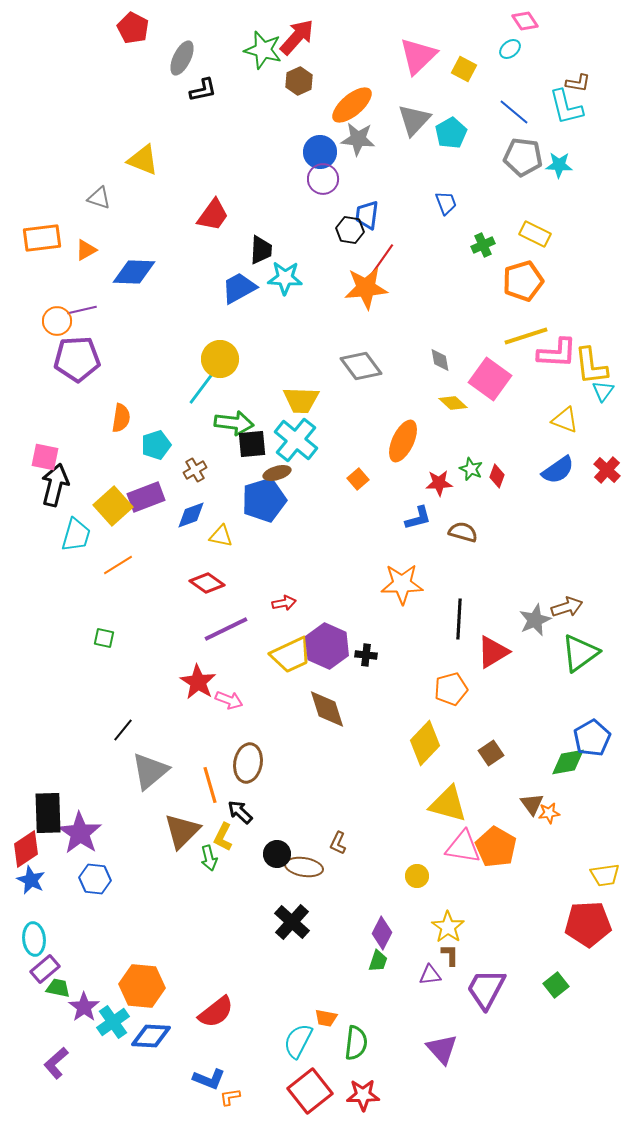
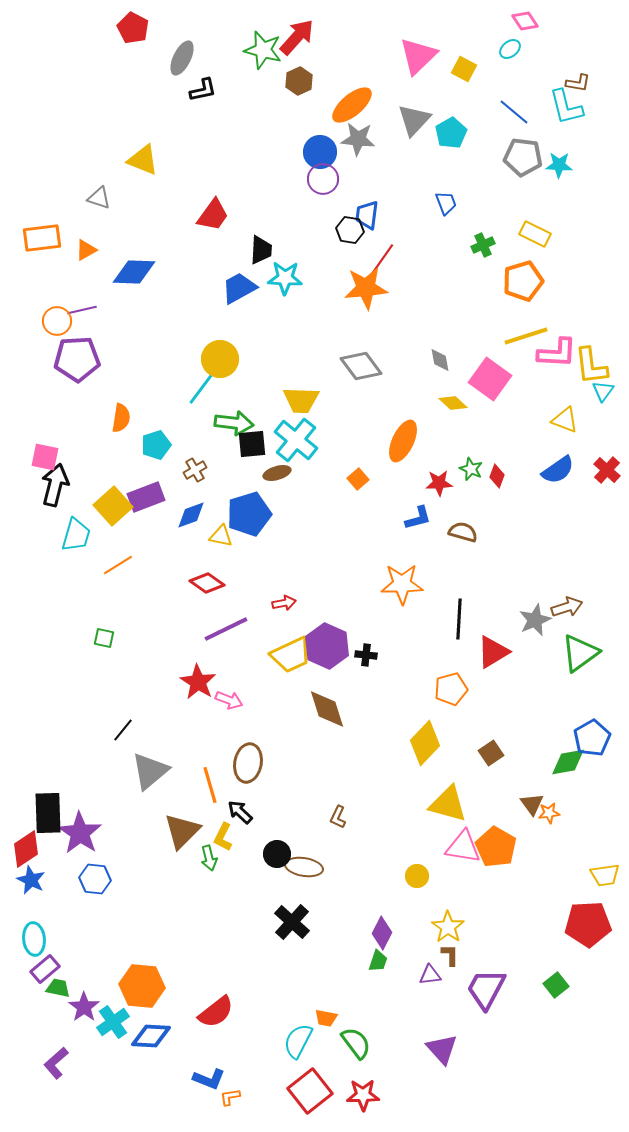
blue pentagon at (264, 500): moved 15 px left, 14 px down
brown L-shape at (338, 843): moved 26 px up
green semicircle at (356, 1043): rotated 44 degrees counterclockwise
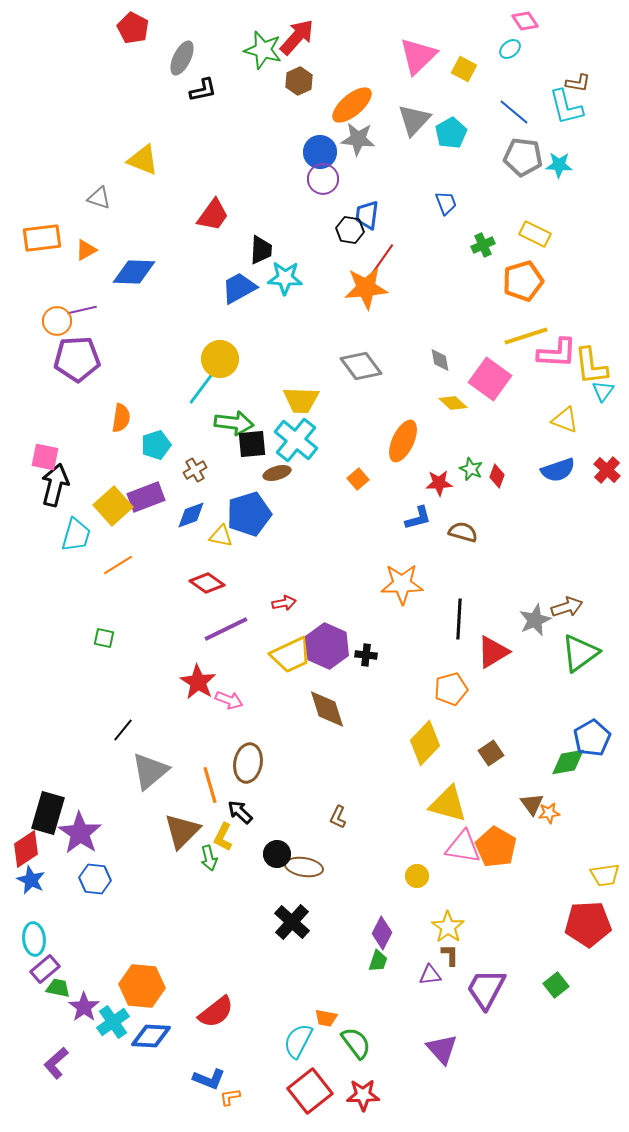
blue semicircle at (558, 470): rotated 16 degrees clockwise
black rectangle at (48, 813): rotated 18 degrees clockwise
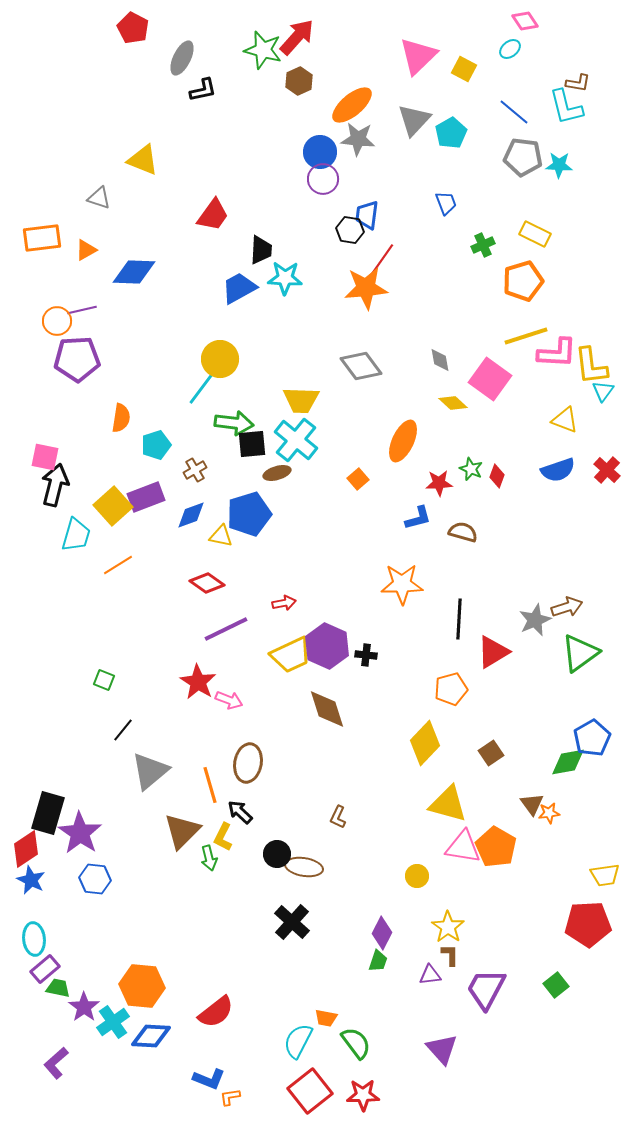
green square at (104, 638): moved 42 px down; rotated 10 degrees clockwise
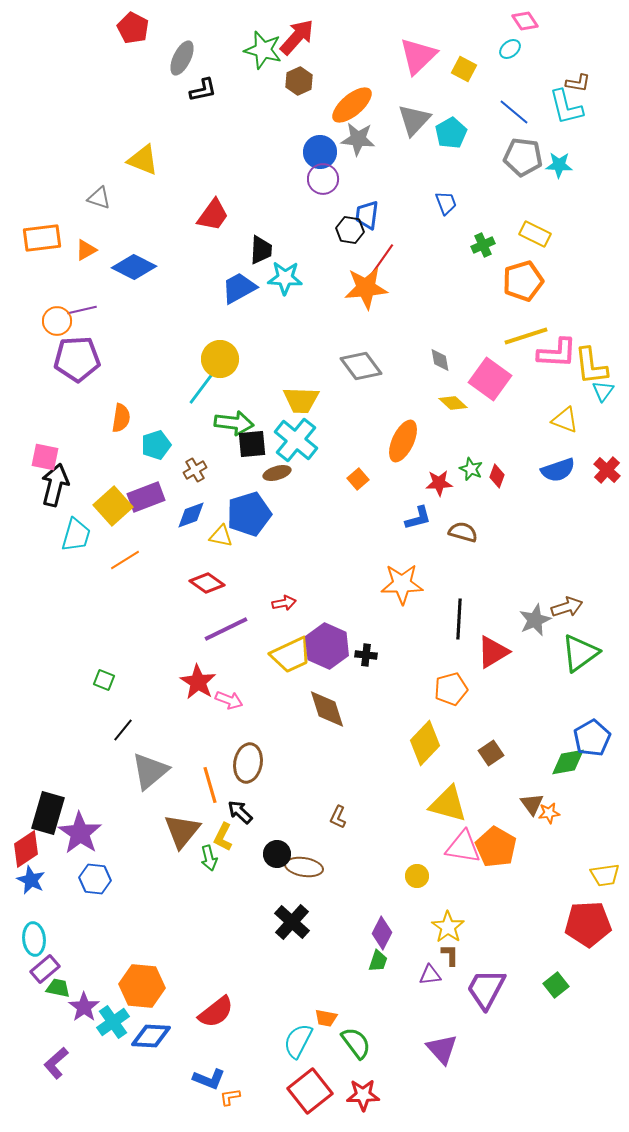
blue diamond at (134, 272): moved 5 px up; rotated 24 degrees clockwise
orange line at (118, 565): moved 7 px right, 5 px up
brown triangle at (182, 831): rotated 6 degrees counterclockwise
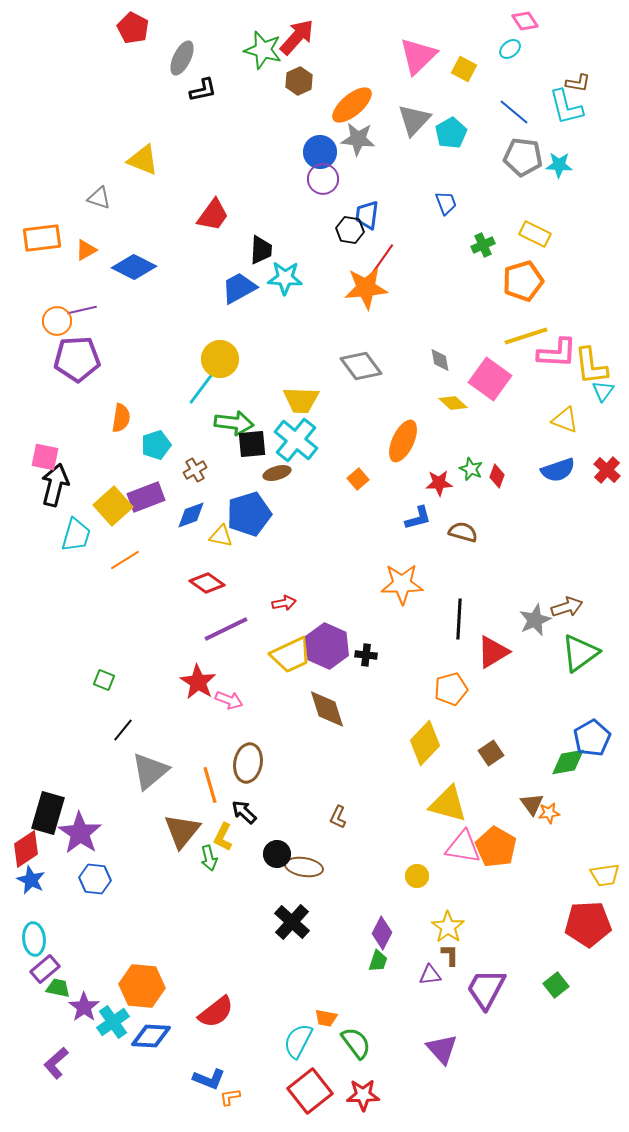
black arrow at (240, 812): moved 4 px right
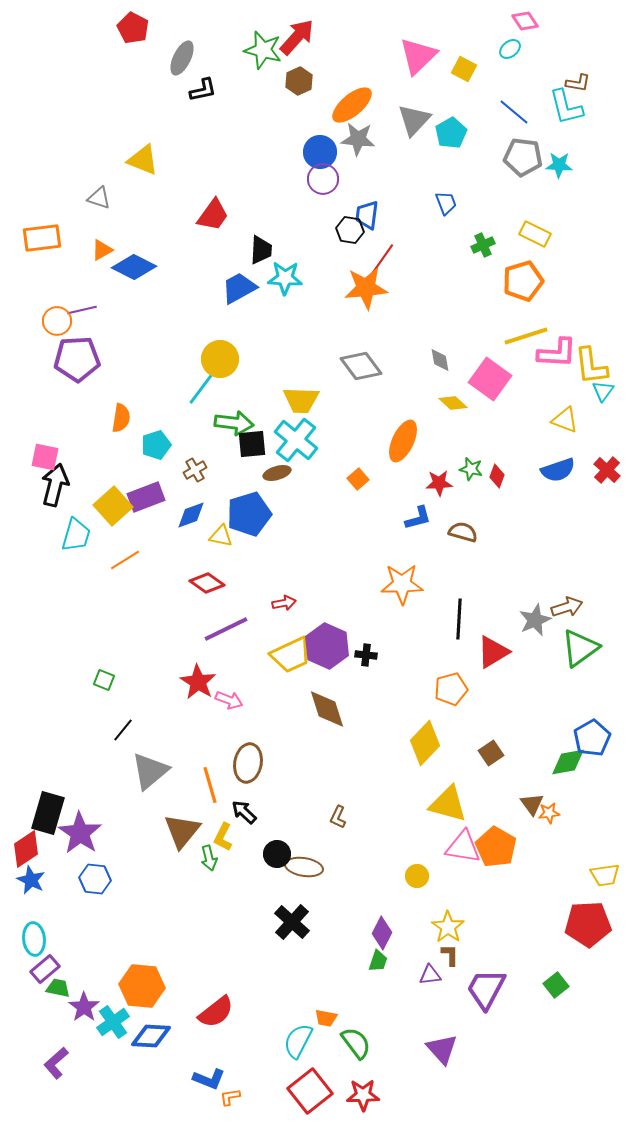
orange triangle at (86, 250): moved 16 px right
green star at (471, 469): rotated 10 degrees counterclockwise
green triangle at (580, 653): moved 5 px up
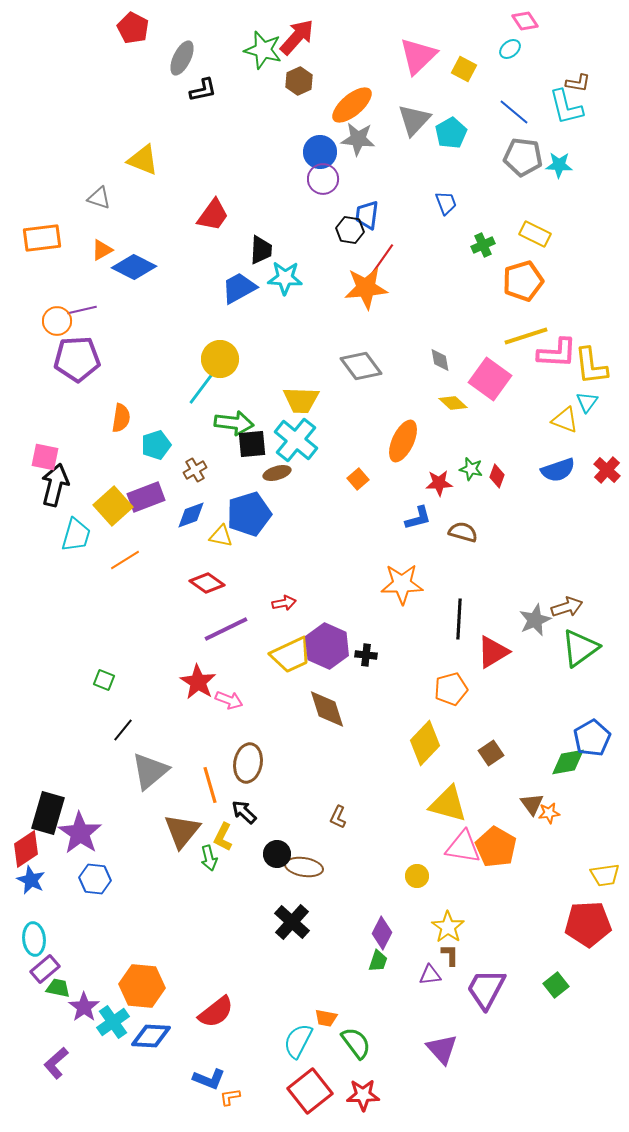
cyan triangle at (603, 391): moved 16 px left, 11 px down
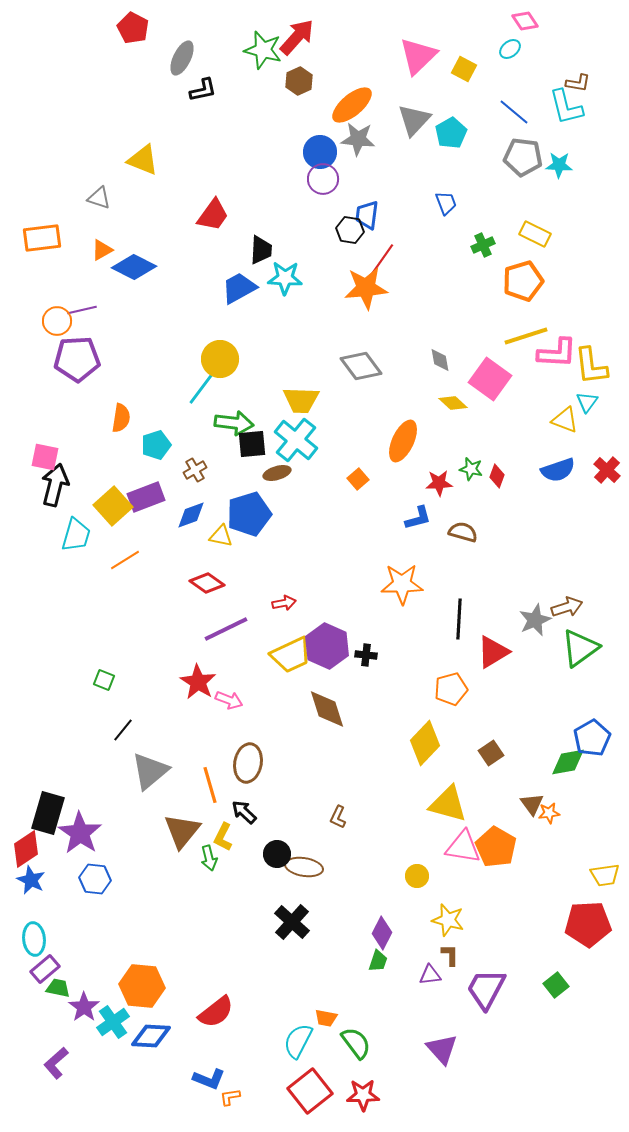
yellow star at (448, 927): moved 7 px up; rotated 20 degrees counterclockwise
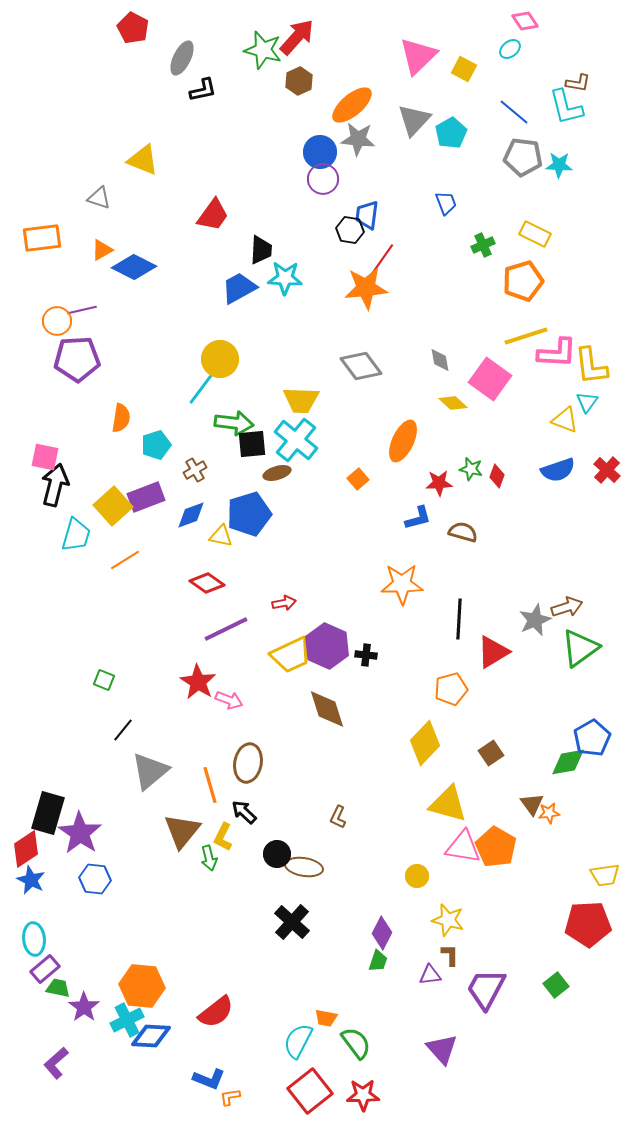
cyan cross at (113, 1022): moved 14 px right, 2 px up; rotated 8 degrees clockwise
